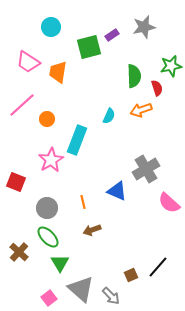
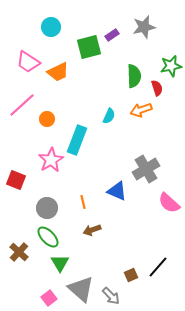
orange trapezoid: rotated 125 degrees counterclockwise
red square: moved 2 px up
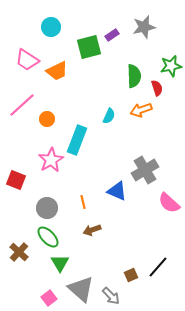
pink trapezoid: moved 1 px left, 2 px up
orange trapezoid: moved 1 px left, 1 px up
gray cross: moved 1 px left, 1 px down
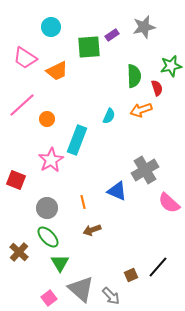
green square: rotated 10 degrees clockwise
pink trapezoid: moved 2 px left, 2 px up
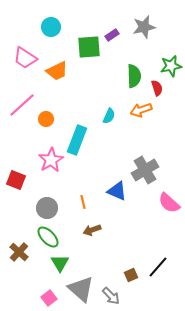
orange circle: moved 1 px left
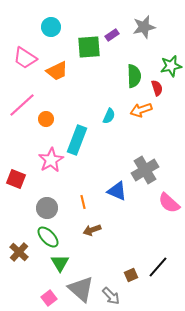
red square: moved 1 px up
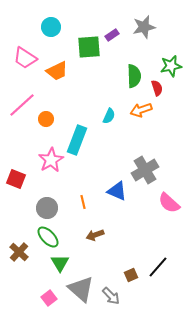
brown arrow: moved 3 px right, 5 px down
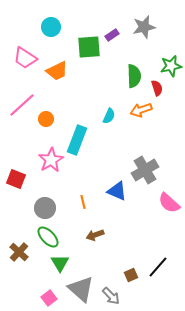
gray circle: moved 2 px left
